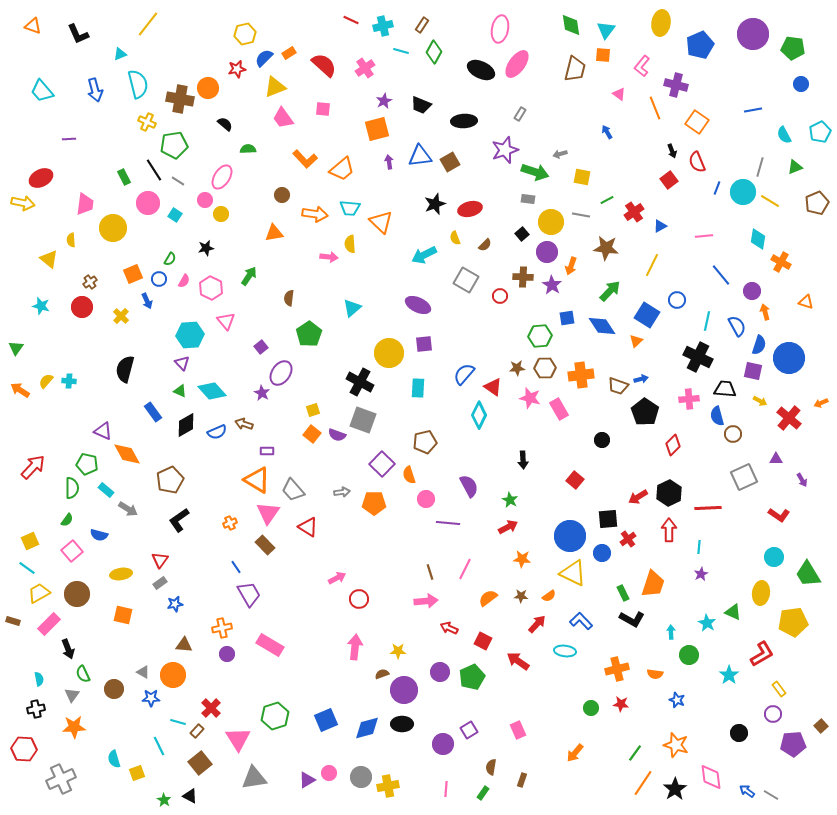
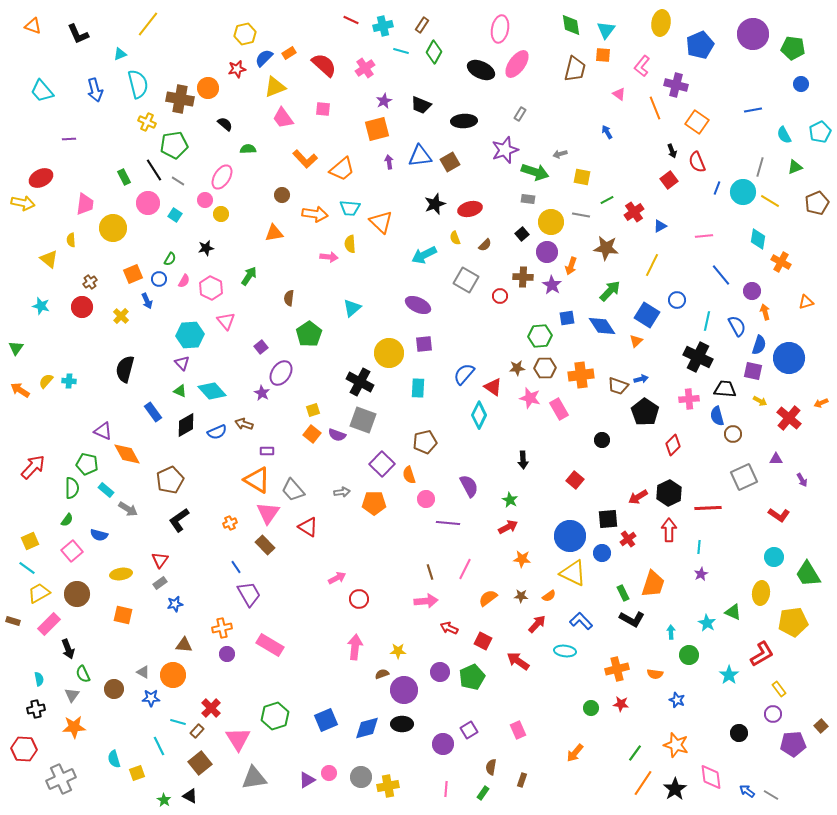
orange triangle at (806, 302): rotated 35 degrees counterclockwise
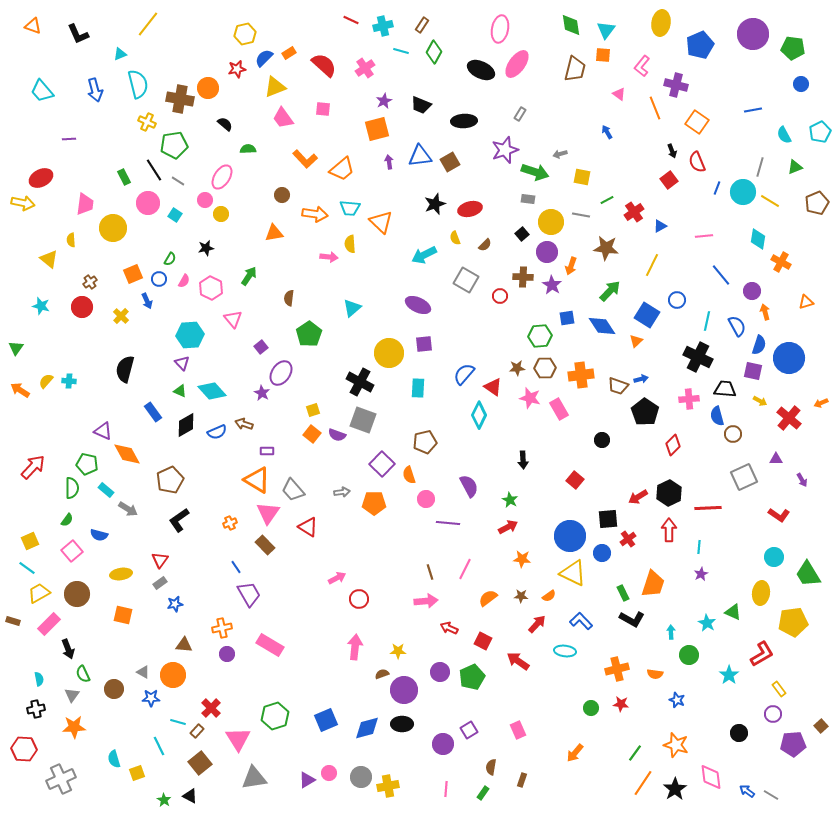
pink triangle at (226, 321): moved 7 px right, 2 px up
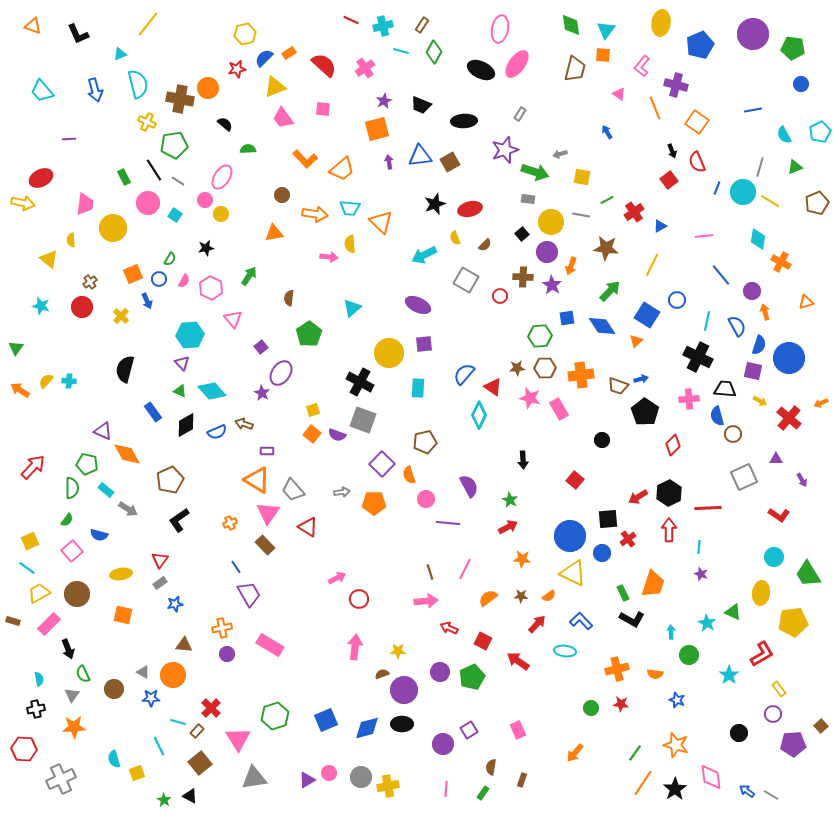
purple star at (701, 574): rotated 24 degrees counterclockwise
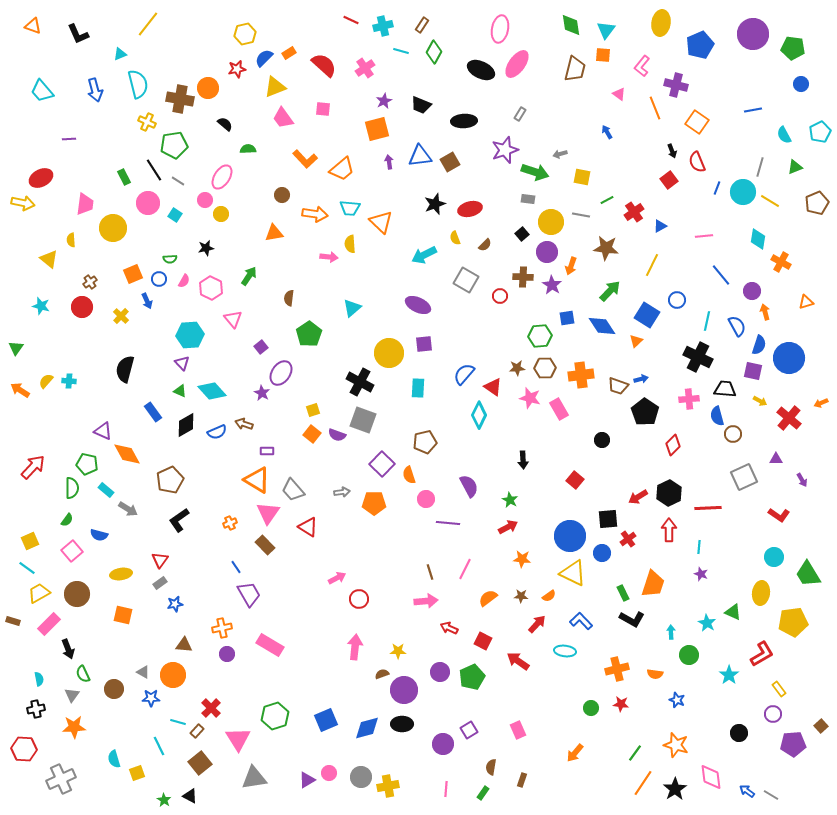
green semicircle at (170, 259): rotated 56 degrees clockwise
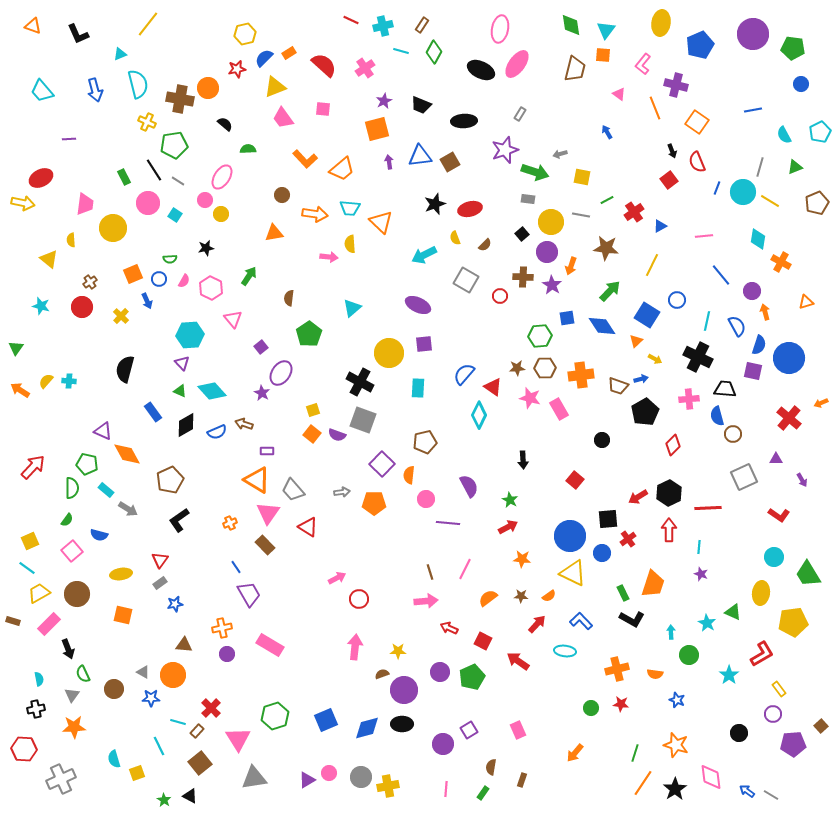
pink L-shape at (642, 66): moved 1 px right, 2 px up
yellow arrow at (760, 401): moved 105 px left, 42 px up
black pentagon at (645, 412): rotated 8 degrees clockwise
orange semicircle at (409, 475): rotated 24 degrees clockwise
green line at (635, 753): rotated 18 degrees counterclockwise
